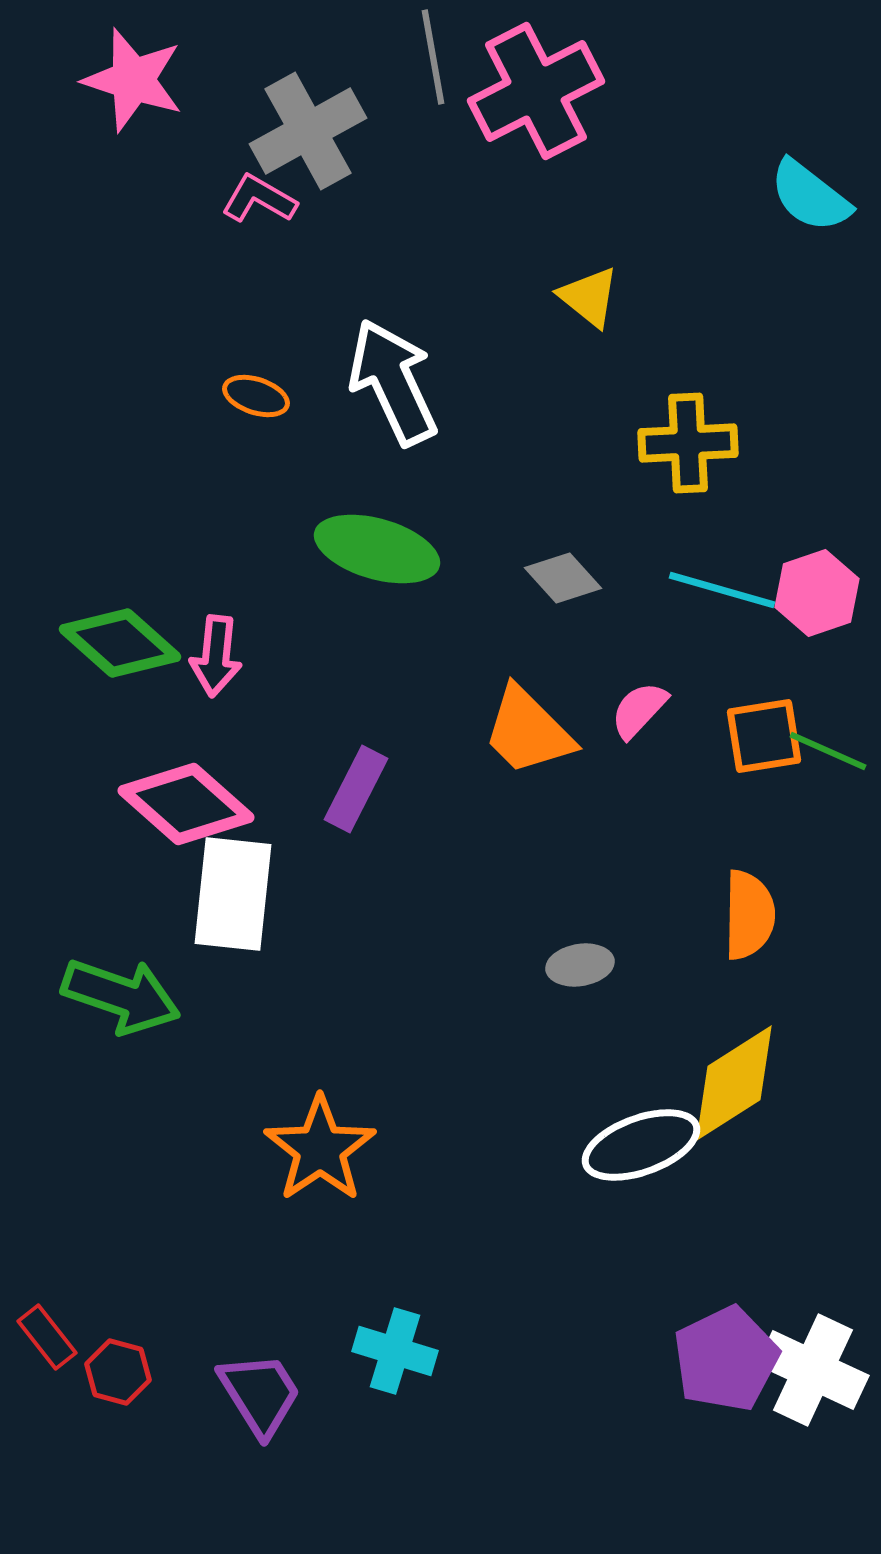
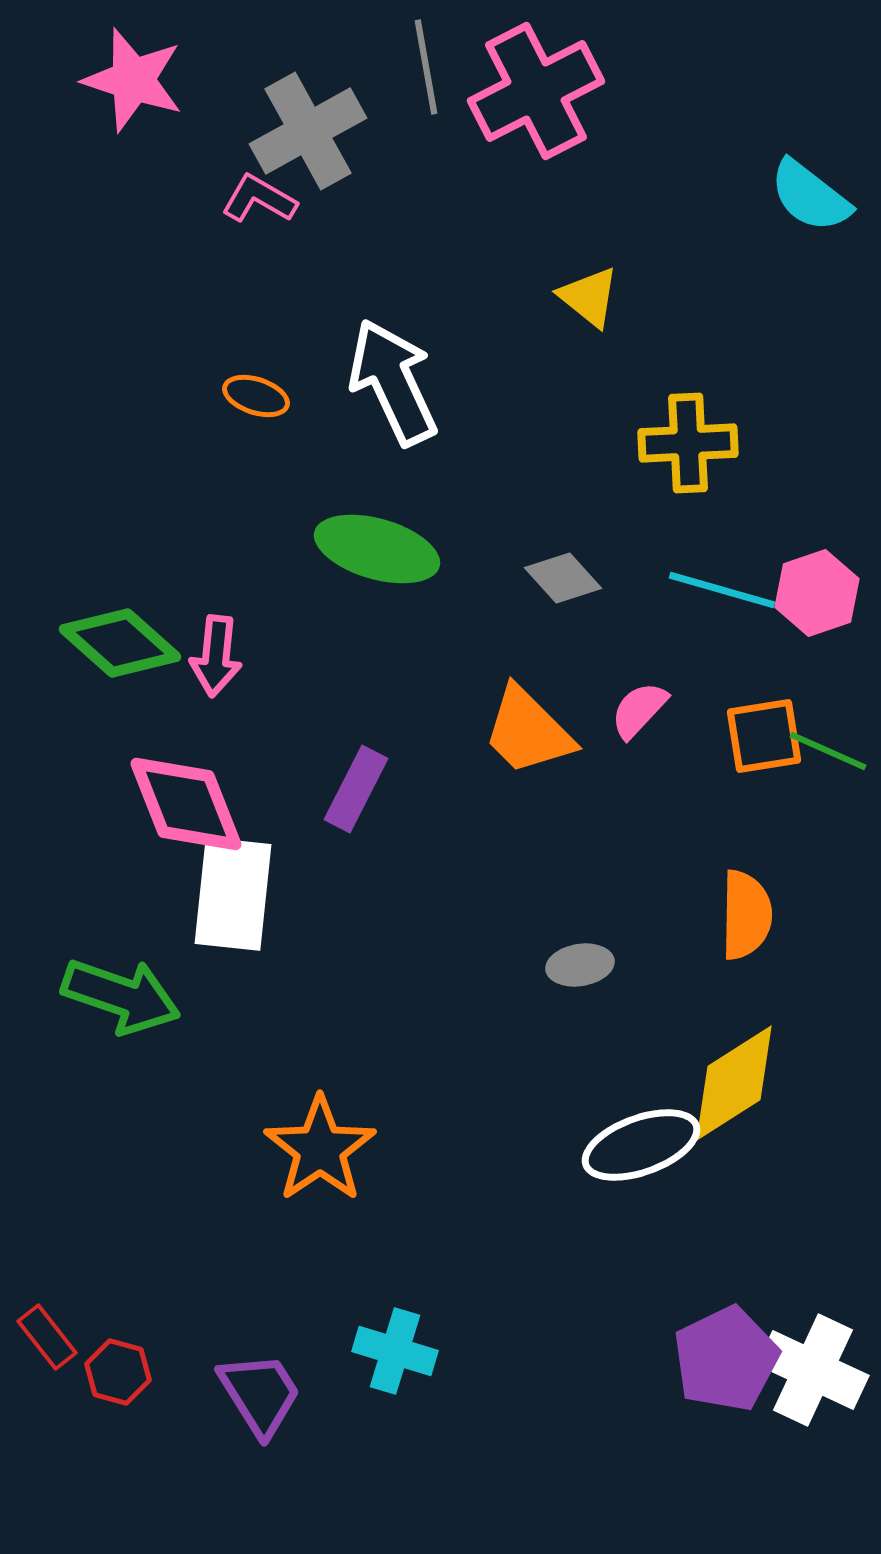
gray line: moved 7 px left, 10 px down
pink diamond: rotated 27 degrees clockwise
orange semicircle: moved 3 px left
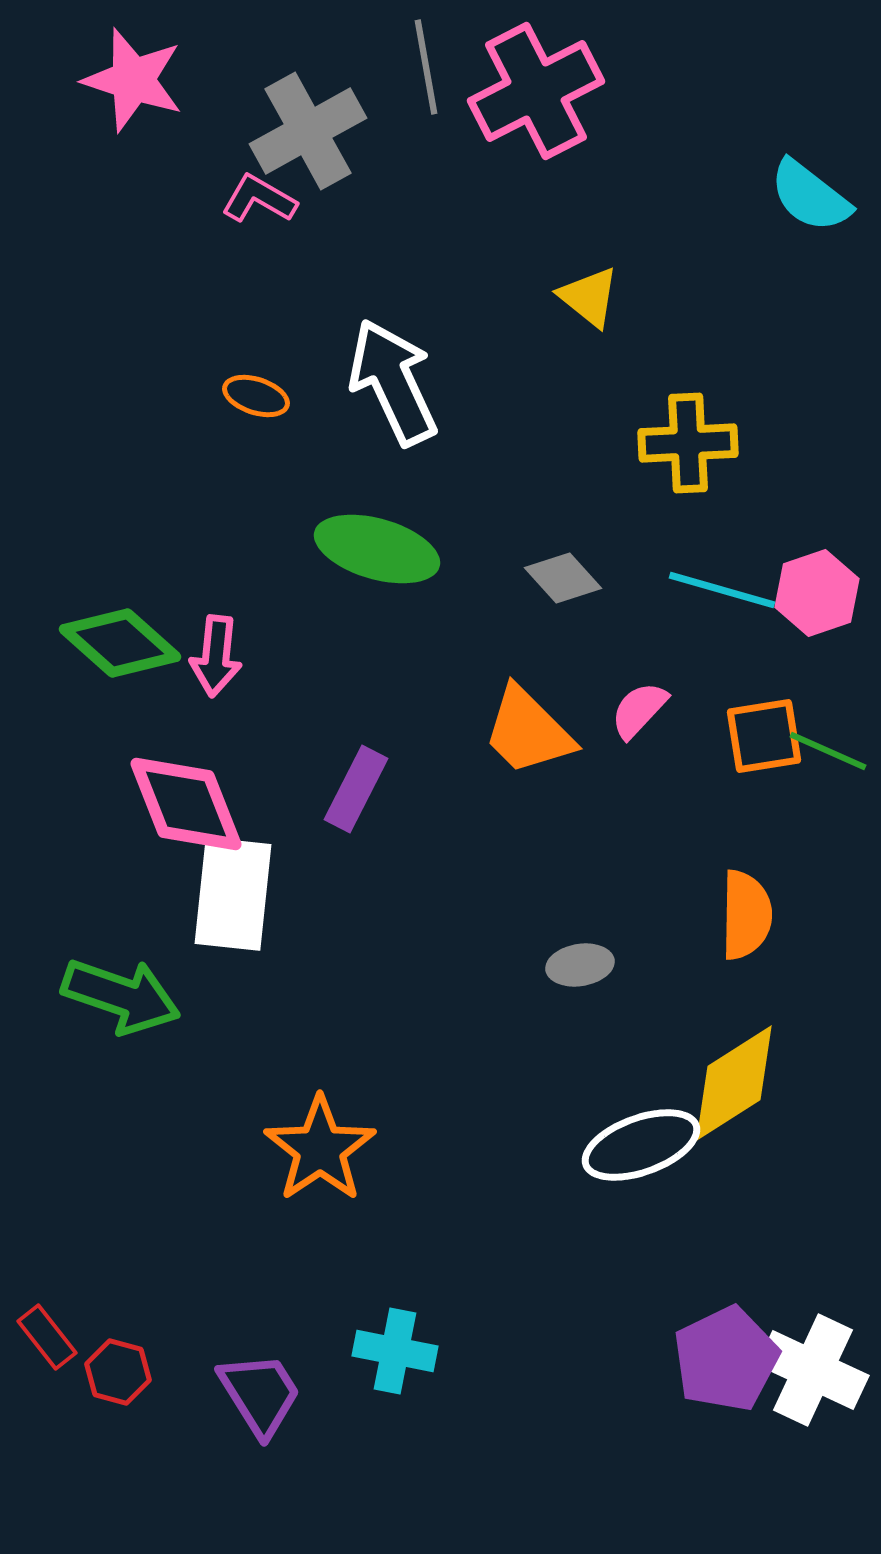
cyan cross: rotated 6 degrees counterclockwise
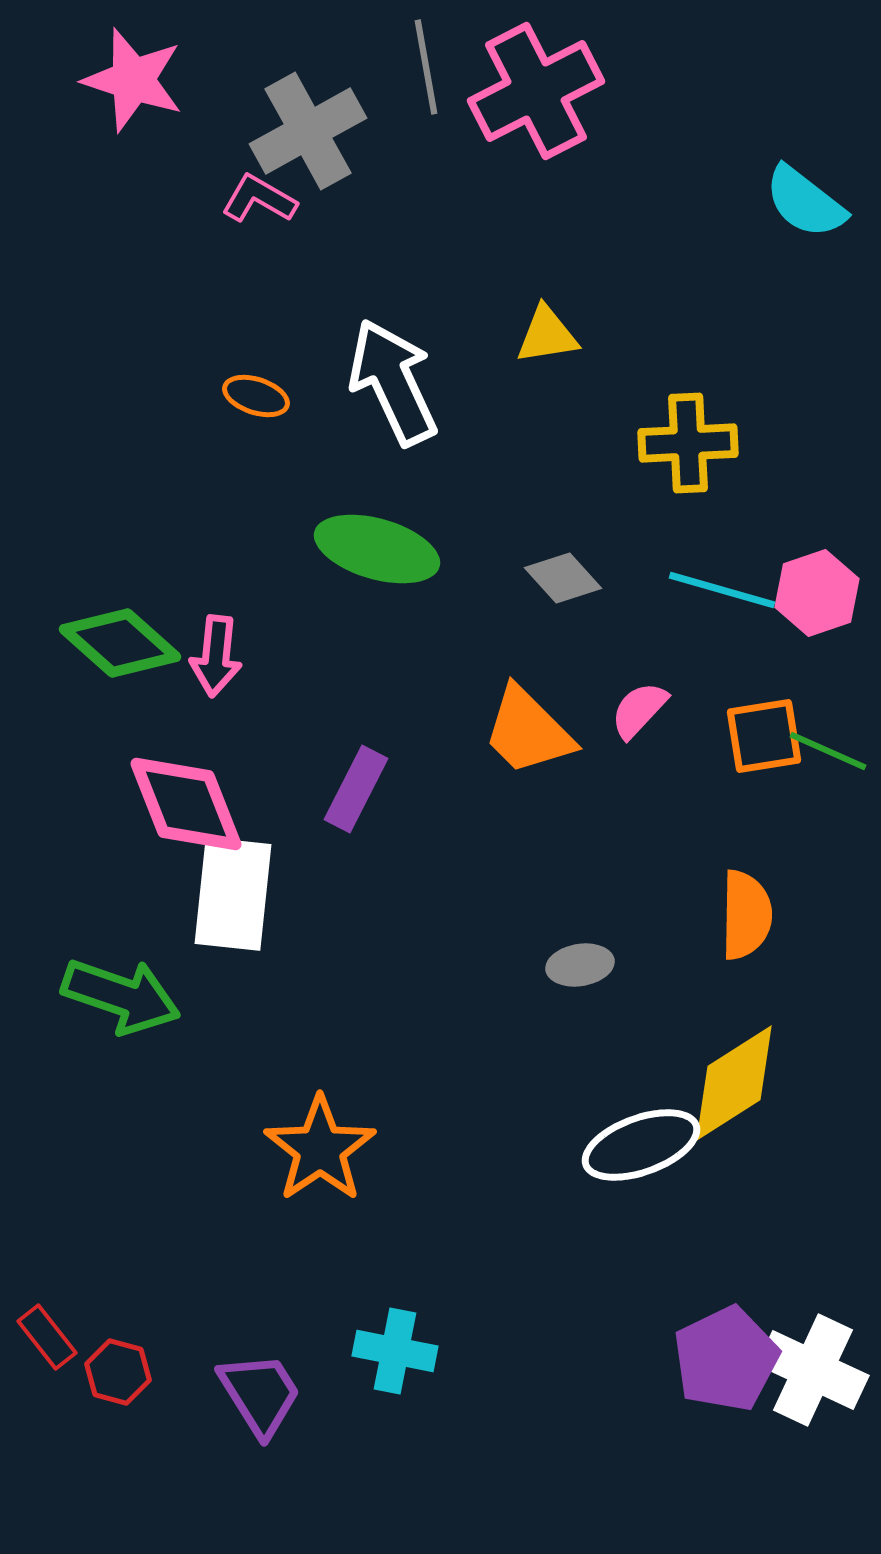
cyan semicircle: moved 5 px left, 6 px down
yellow triangle: moved 42 px left, 38 px down; rotated 48 degrees counterclockwise
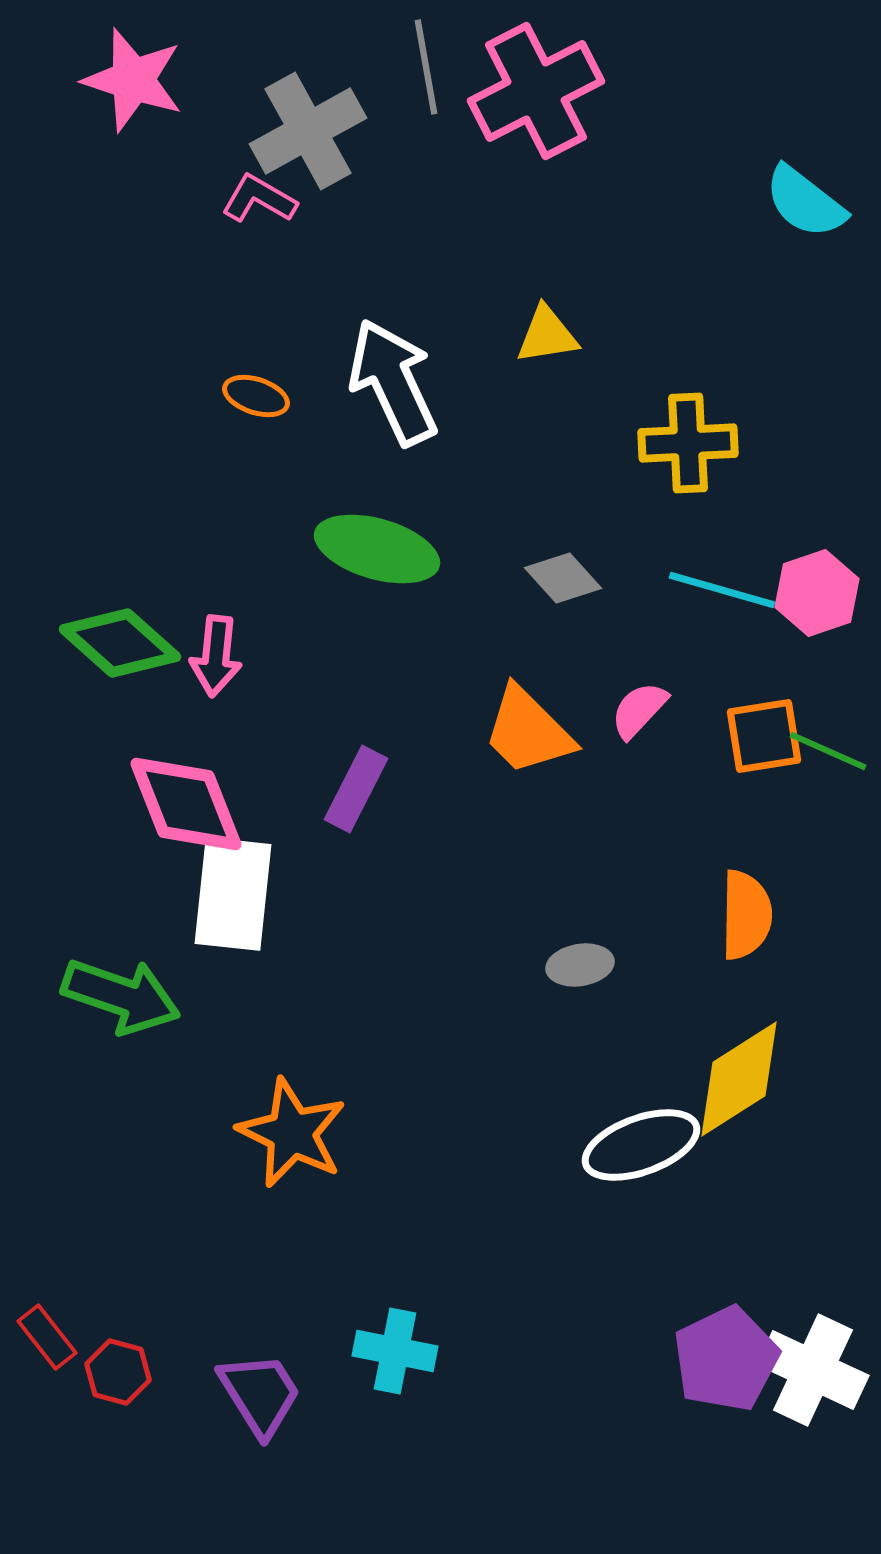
yellow diamond: moved 5 px right, 4 px up
orange star: moved 28 px left, 16 px up; rotated 12 degrees counterclockwise
